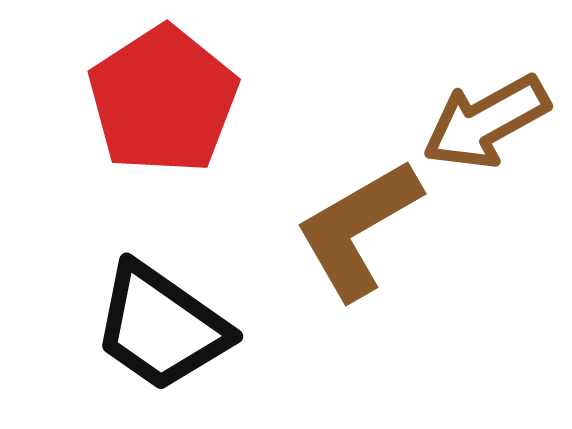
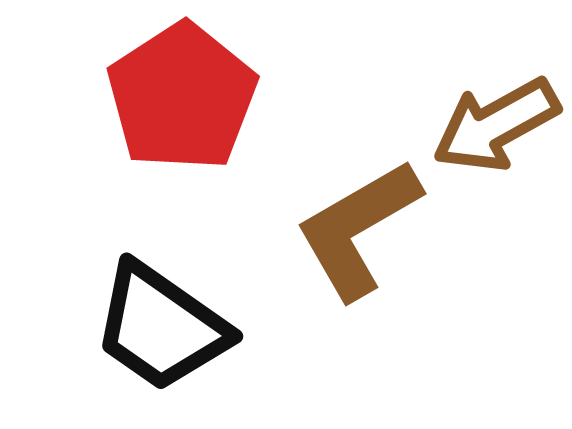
red pentagon: moved 19 px right, 3 px up
brown arrow: moved 10 px right, 3 px down
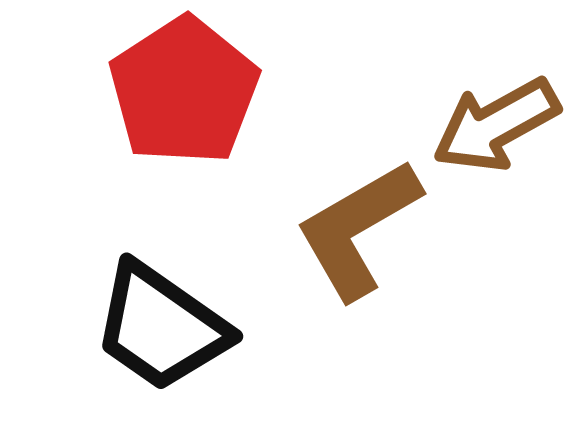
red pentagon: moved 2 px right, 6 px up
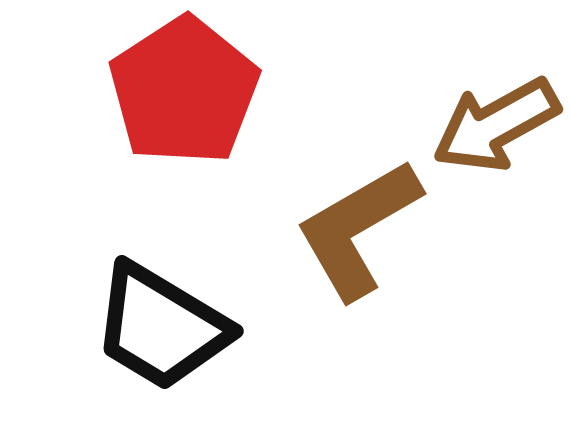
black trapezoid: rotated 4 degrees counterclockwise
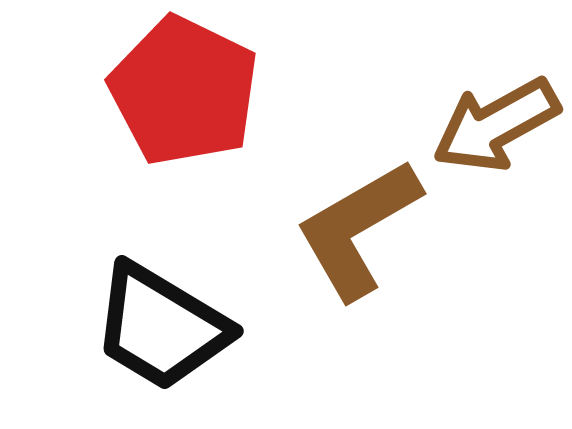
red pentagon: rotated 13 degrees counterclockwise
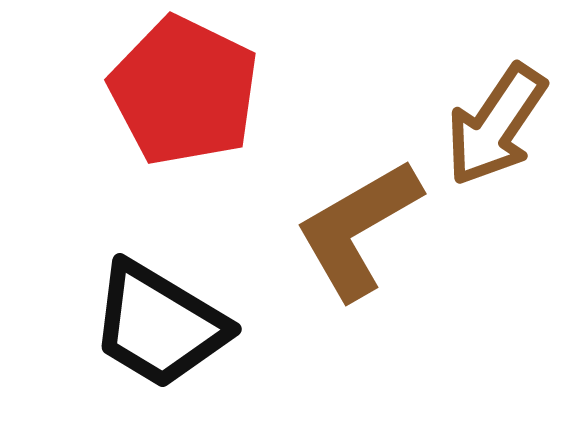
brown arrow: rotated 27 degrees counterclockwise
black trapezoid: moved 2 px left, 2 px up
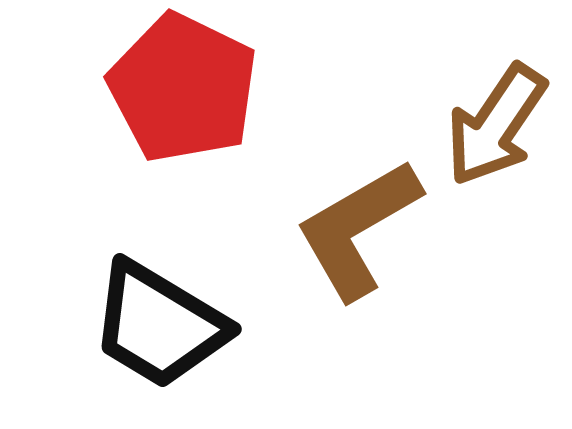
red pentagon: moved 1 px left, 3 px up
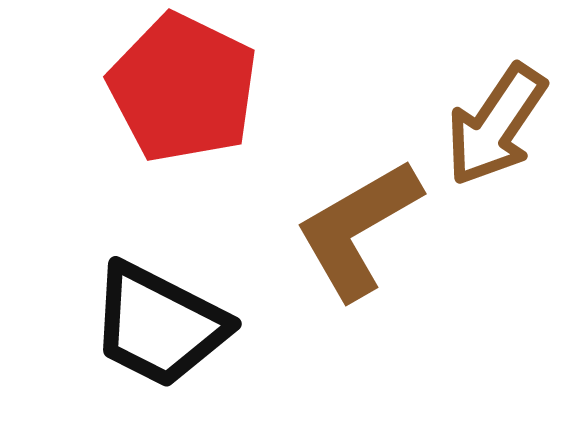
black trapezoid: rotated 4 degrees counterclockwise
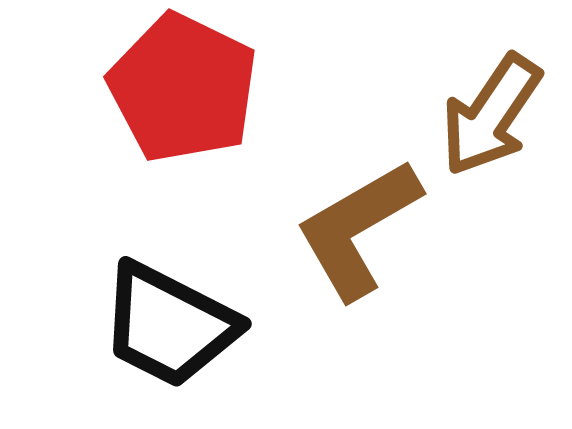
brown arrow: moved 5 px left, 10 px up
black trapezoid: moved 10 px right
